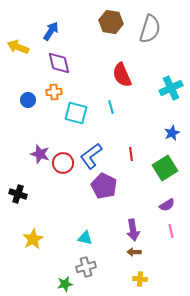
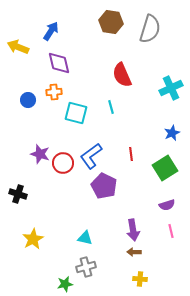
purple semicircle: rotated 14 degrees clockwise
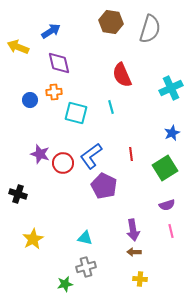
blue arrow: rotated 24 degrees clockwise
blue circle: moved 2 px right
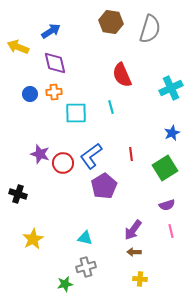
purple diamond: moved 4 px left
blue circle: moved 6 px up
cyan square: rotated 15 degrees counterclockwise
purple pentagon: rotated 15 degrees clockwise
purple arrow: rotated 45 degrees clockwise
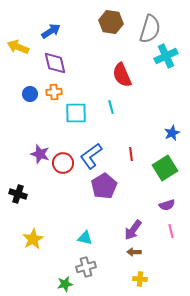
cyan cross: moved 5 px left, 32 px up
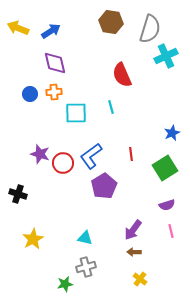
yellow arrow: moved 19 px up
yellow cross: rotated 32 degrees clockwise
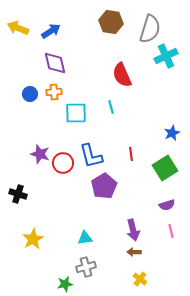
blue L-shape: rotated 68 degrees counterclockwise
purple arrow: rotated 50 degrees counterclockwise
cyan triangle: rotated 21 degrees counterclockwise
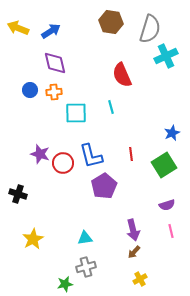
blue circle: moved 4 px up
green square: moved 1 px left, 3 px up
brown arrow: rotated 48 degrees counterclockwise
yellow cross: rotated 24 degrees clockwise
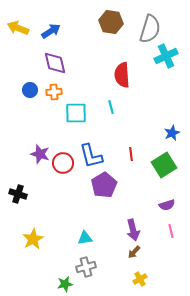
red semicircle: rotated 20 degrees clockwise
purple pentagon: moved 1 px up
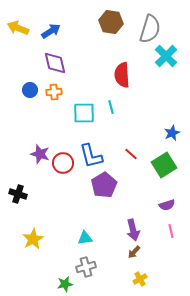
cyan cross: rotated 20 degrees counterclockwise
cyan square: moved 8 px right
red line: rotated 40 degrees counterclockwise
